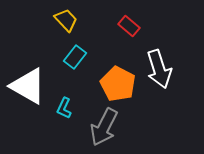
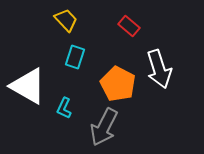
cyan rectangle: rotated 20 degrees counterclockwise
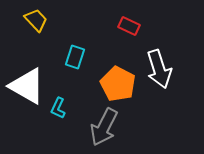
yellow trapezoid: moved 30 px left
red rectangle: rotated 15 degrees counterclockwise
white triangle: moved 1 px left
cyan L-shape: moved 6 px left
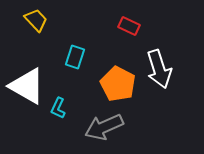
gray arrow: rotated 39 degrees clockwise
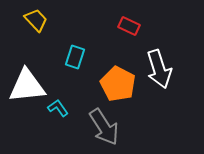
white triangle: rotated 36 degrees counterclockwise
cyan L-shape: rotated 120 degrees clockwise
gray arrow: rotated 99 degrees counterclockwise
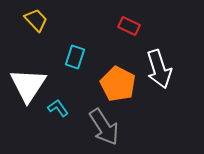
white triangle: moved 1 px right, 1 px up; rotated 51 degrees counterclockwise
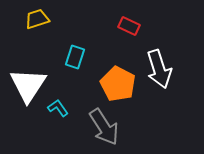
yellow trapezoid: moved 1 px right, 1 px up; rotated 65 degrees counterclockwise
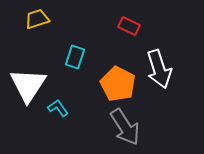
gray arrow: moved 21 px right
